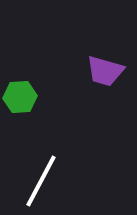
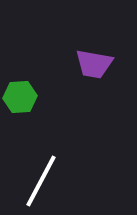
purple trapezoid: moved 11 px left, 7 px up; rotated 6 degrees counterclockwise
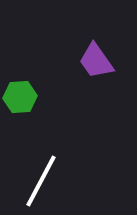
purple trapezoid: moved 2 px right, 3 px up; rotated 45 degrees clockwise
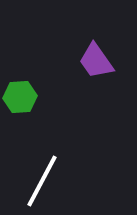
white line: moved 1 px right
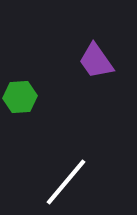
white line: moved 24 px right, 1 px down; rotated 12 degrees clockwise
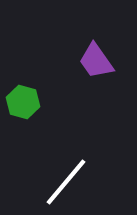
green hexagon: moved 3 px right, 5 px down; rotated 20 degrees clockwise
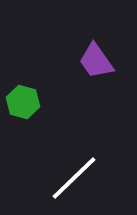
white line: moved 8 px right, 4 px up; rotated 6 degrees clockwise
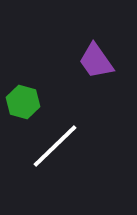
white line: moved 19 px left, 32 px up
